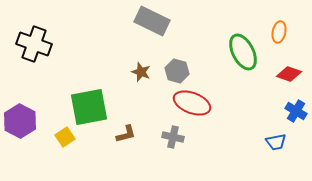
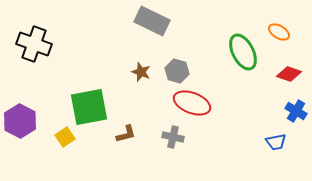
orange ellipse: rotated 70 degrees counterclockwise
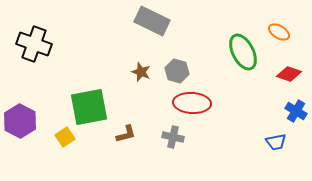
red ellipse: rotated 18 degrees counterclockwise
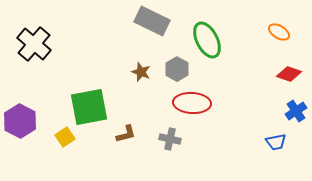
black cross: rotated 20 degrees clockwise
green ellipse: moved 36 px left, 12 px up
gray hexagon: moved 2 px up; rotated 15 degrees clockwise
blue cross: rotated 25 degrees clockwise
gray cross: moved 3 px left, 2 px down
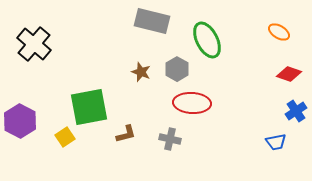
gray rectangle: rotated 12 degrees counterclockwise
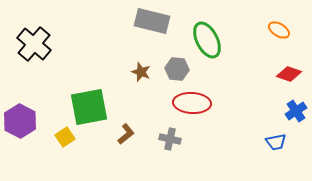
orange ellipse: moved 2 px up
gray hexagon: rotated 25 degrees counterclockwise
brown L-shape: rotated 25 degrees counterclockwise
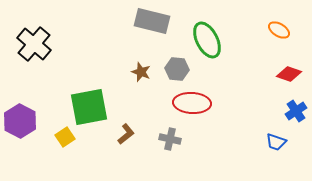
blue trapezoid: rotated 30 degrees clockwise
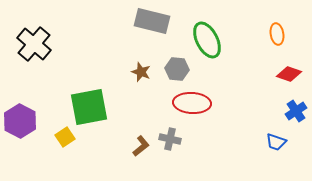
orange ellipse: moved 2 px left, 4 px down; rotated 50 degrees clockwise
brown L-shape: moved 15 px right, 12 px down
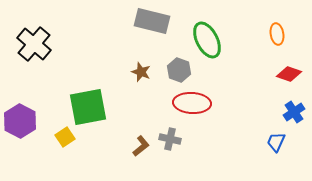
gray hexagon: moved 2 px right, 1 px down; rotated 15 degrees clockwise
green square: moved 1 px left
blue cross: moved 2 px left, 1 px down
blue trapezoid: rotated 95 degrees clockwise
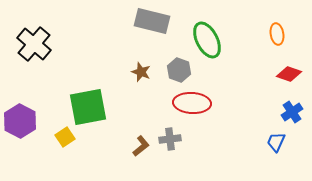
blue cross: moved 2 px left
gray cross: rotated 20 degrees counterclockwise
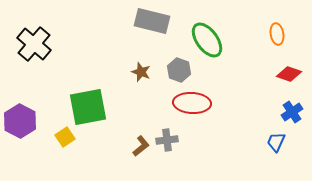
green ellipse: rotated 9 degrees counterclockwise
gray cross: moved 3 px left, 1 px down
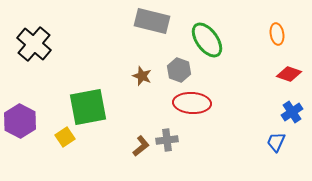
brown star: moved 1 px right, 4 px down
